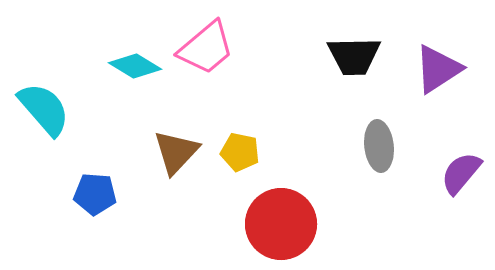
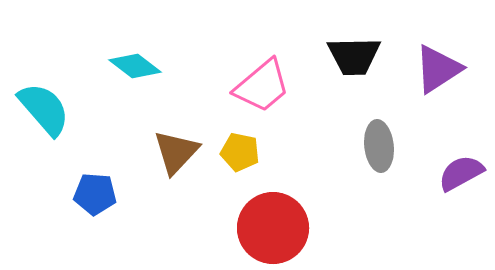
pink trapezoid: moved 56 px right, 38 px down
cyan diamond: rotated 6 degrees clockwise
purple semicircle: rotated 21 degrees clockwise
red circle: moved 8 px left, 4 px down
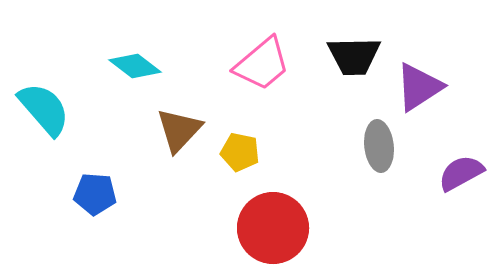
purple triangle: moved 19 px left, 18 px down
pink trapezoid: moved 22 px up
brown triangle: moved 3 px right, 22 px up
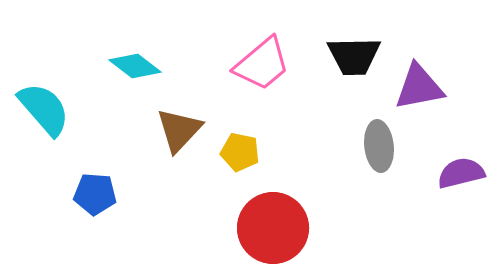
purple triangle: rotated 22 degrees clockwise
purple semicircle: rotated 15 degrees clockwise
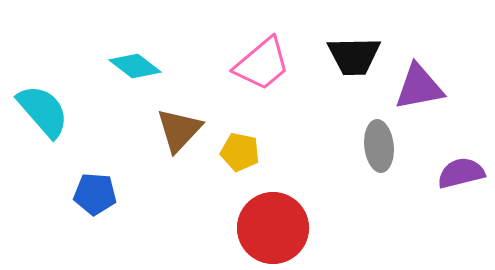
cyan semicircle: moved 1 px left, 2 px down
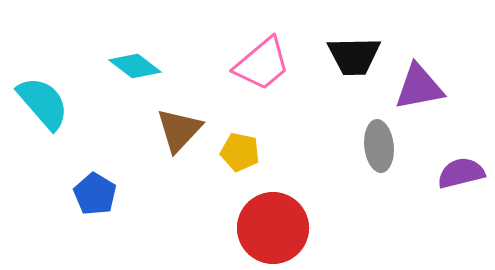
cyan semicircle: moved 8 px up
blue pentagon: rotated 27 degrees clockwise
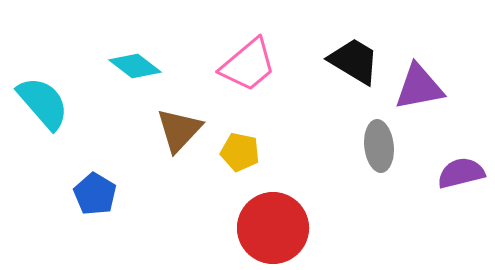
black trapezoid: moved 5 px down; rotated 148 degrees counterclockwise
pink trapezoid: moved 14 px left, 1 px down
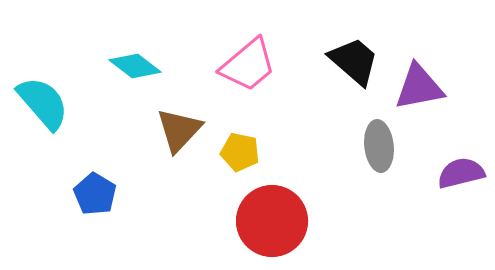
black trapezoid: rotated 10 degrees clockwise
red circle: moved 1 px left, 7 px up
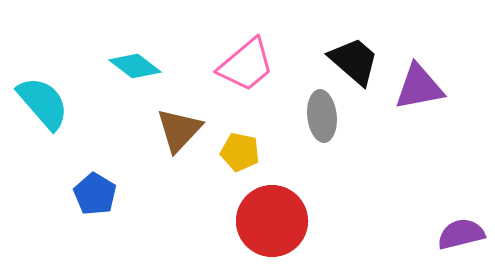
pink trapezoid: moved 2 px left
gray ellipse: moved 57 px left, 30 px up
purple semicircle: moved 61 px down
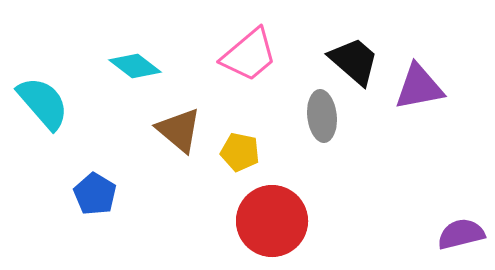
pink trapezoid: moved 3 px right, 10 px up
brown triangle: rotated 33 degrees counterclockwise
